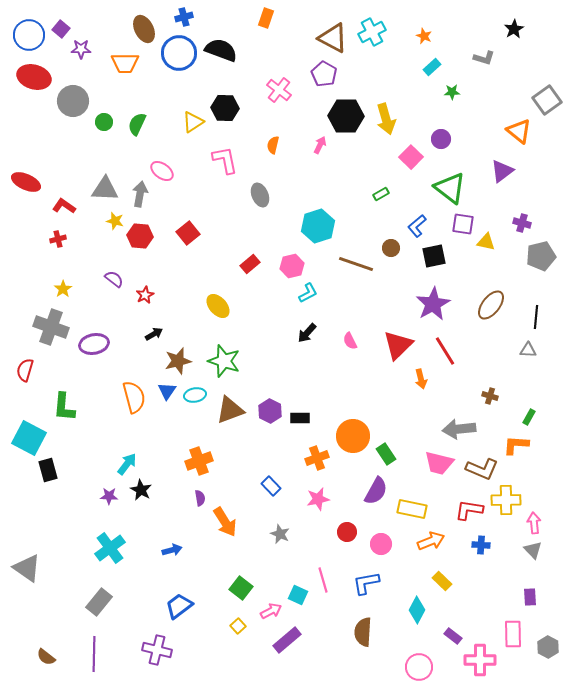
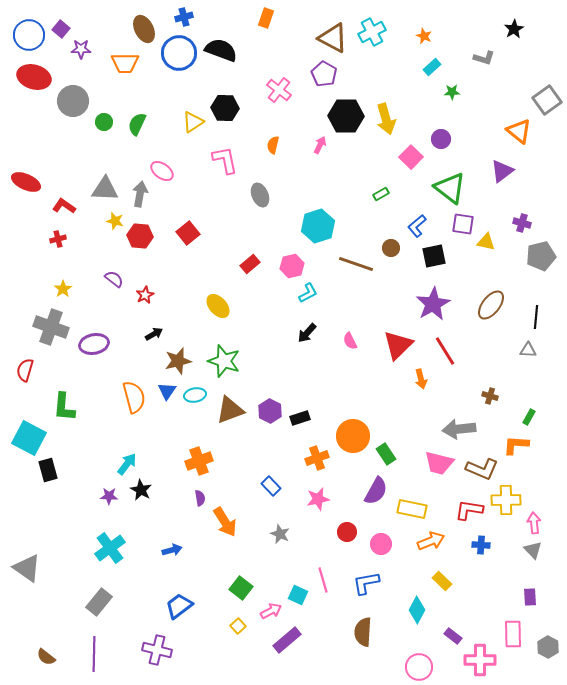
black rectangle at (300, 418): rotated 18 degrees counterclockwise
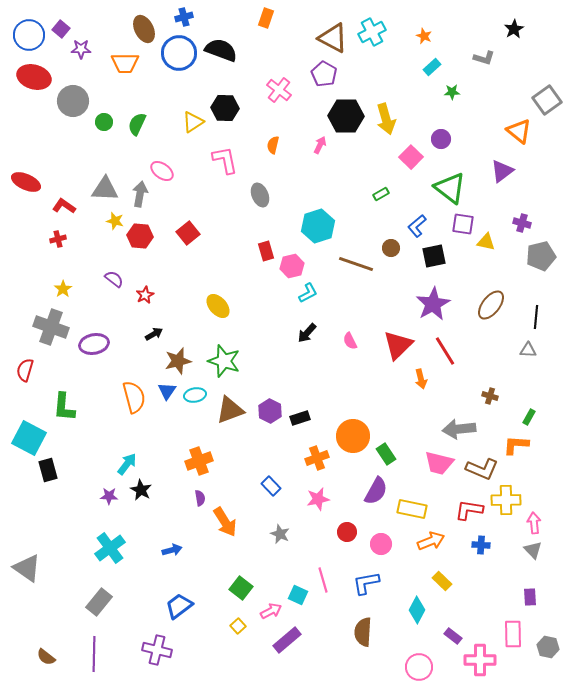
red rectangle at (250, 264): moved 16 px right, 13 px up; rotated 66 degrees counterclockwise
gray hexagon at (548, 647): rotated 15 degrees counterclockwise
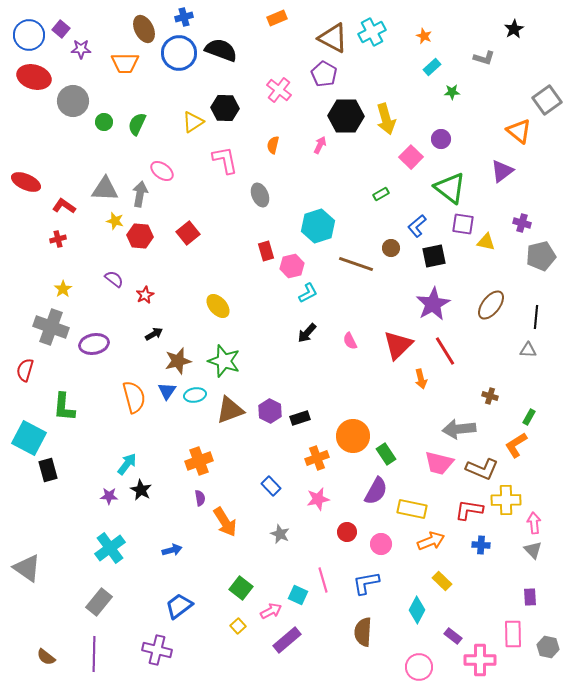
orange rectangle at (266, 18): moved 11 px right; rotated 48 degrees clockwise
orange L-shape at (516, 445): rotated 36 degrees counterclockwise
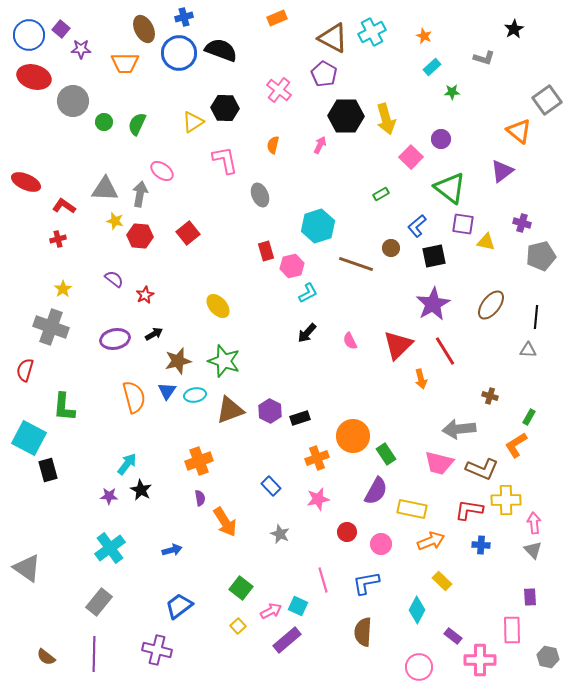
purple ellipse at (94, 344): moved 21 px right, 5 px up
cyan square at (298, 595): moved 11 px down
pink rectangle at (513, 634): moved 1 px left, 4 px up
gray hexagon at (548, 647): moved 10 px down
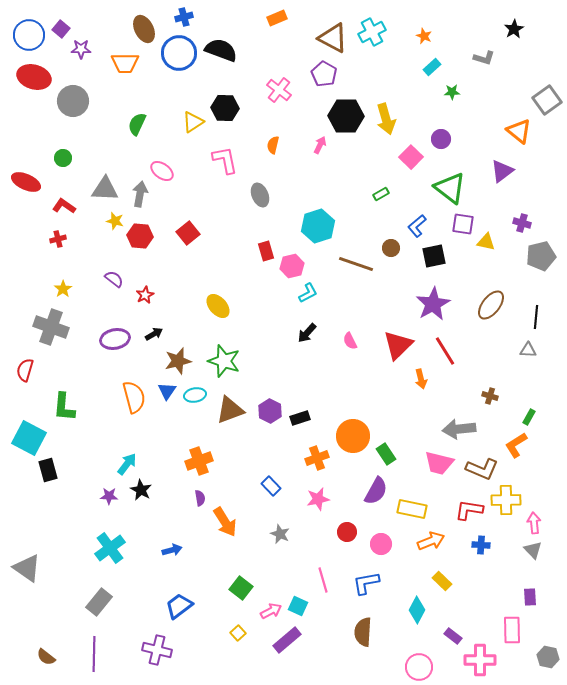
green circle at (104, 122): moved 41 px left, 36 px down
yellow square at (238, 626): moved 7 px down
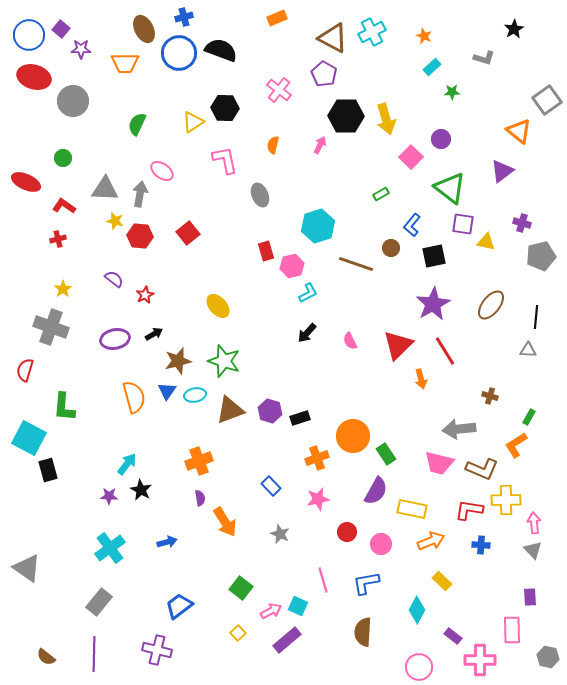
blue L-shape at (417, 226): moved 5 px left, 1 px up; rotated 10 degrees counterclockwise
purple hexagon at (270, 411): rotated 10 degrees counterclockwise
blue arrow at (172, 550): moved 5 px left, 8 px up
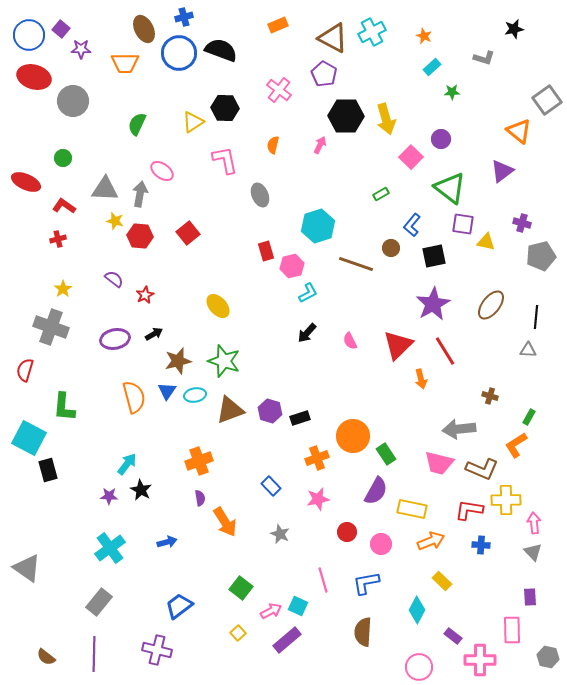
orange rectangle at (277, 18): moved 1 px right, 7 px down
black star at (514, 29): rotated 18 degrees clockwise
gray triangle at (533, 550): moved 2 px down
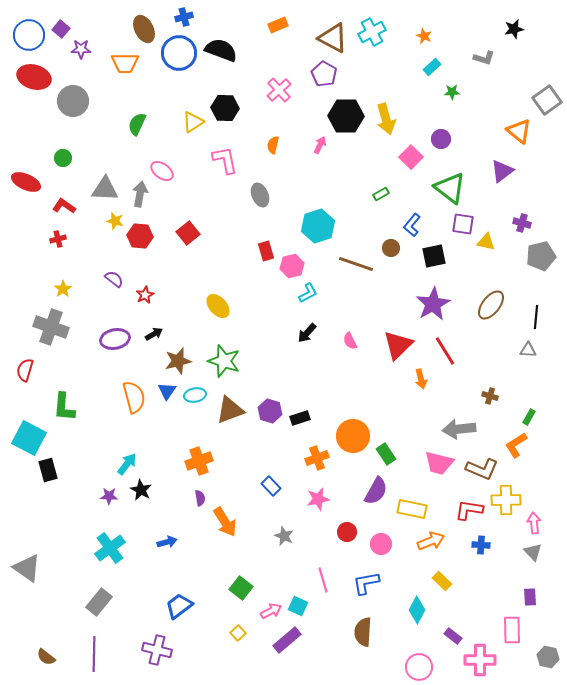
pink cross at (279, 90): rotated 10 degrees clockwise
gray star at (280, 534): moved 4 px right, 2 px down
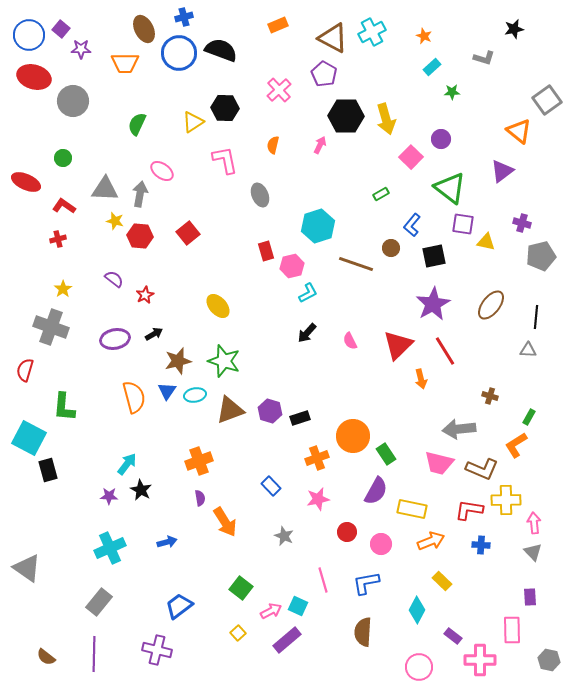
cyan cross at (110, 548): rotated 12 degrees clockwise
gray hexagon at (548, 657): moved 1 px right, 3 px down
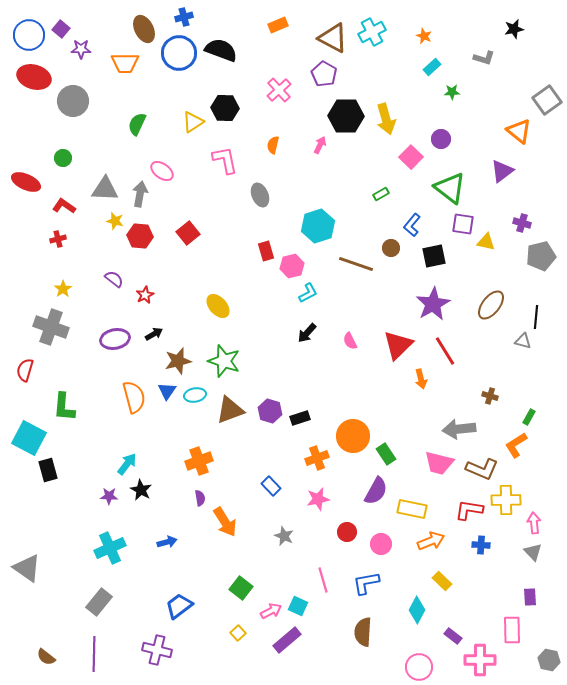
gray triangle at (528, 350): moved 5 px left, 9 px up; rotated 12 degrees clockwise
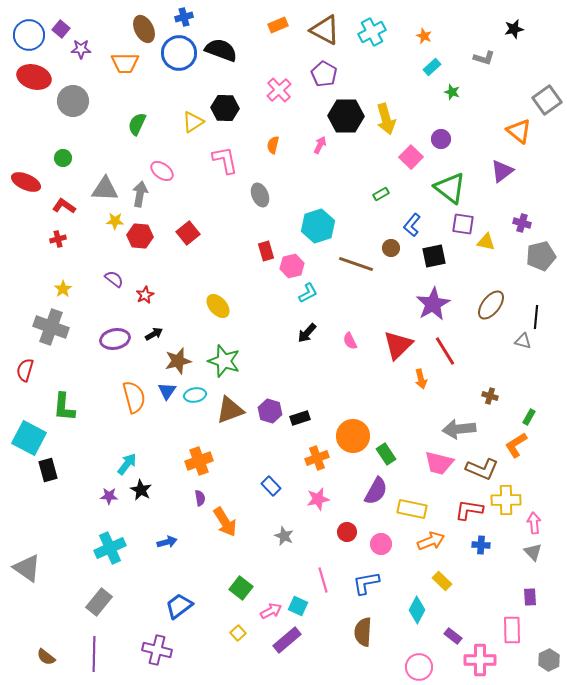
brown triangle at (333, 38): moved 8 px left, 8 px up
green star at (452, 92): rotated 21 degrees clockwise
yellow star at (115, 221): rotated 12 degrees counterclockwise
gray hexagon at (549, 660): rotated 20 degrees clockwise
